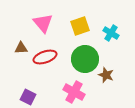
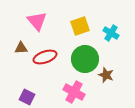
pink triangle: moved 6 px left, 2 px up
purple square: moved 1 px left
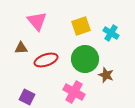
yellow square: moved 1 px right
red ellipse: moved 1 px right, 3 px down
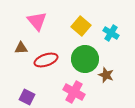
yellow square: rotated 30 degrees counterclockwise
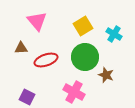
yellow square: moved 2 px right; rotated 18 degrees clockwise
cyan cross: moved 3 px right, 1 px down
green circle: moved 2 px up
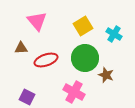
green circle: moved 1 px down
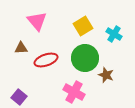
purple square: moved 8 px left; rotated 14 degrees clockwise
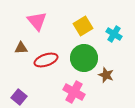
green circle: moved 1 px left
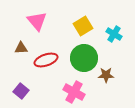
brown star: rotated 21 degrees counterclockwise
purple square: moved 2 px right, 6 px up
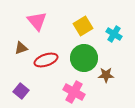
brown triangle: rotated 16 degrees counterclockwise
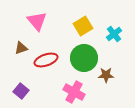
cyan cross: rotated 21 degrees clockwise
